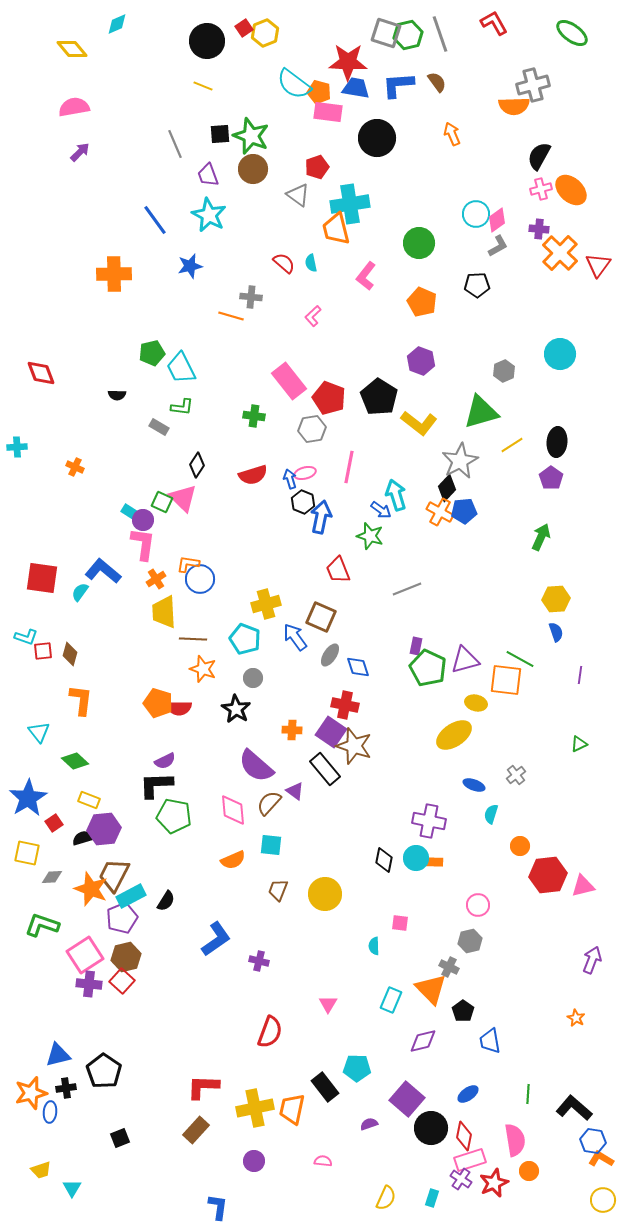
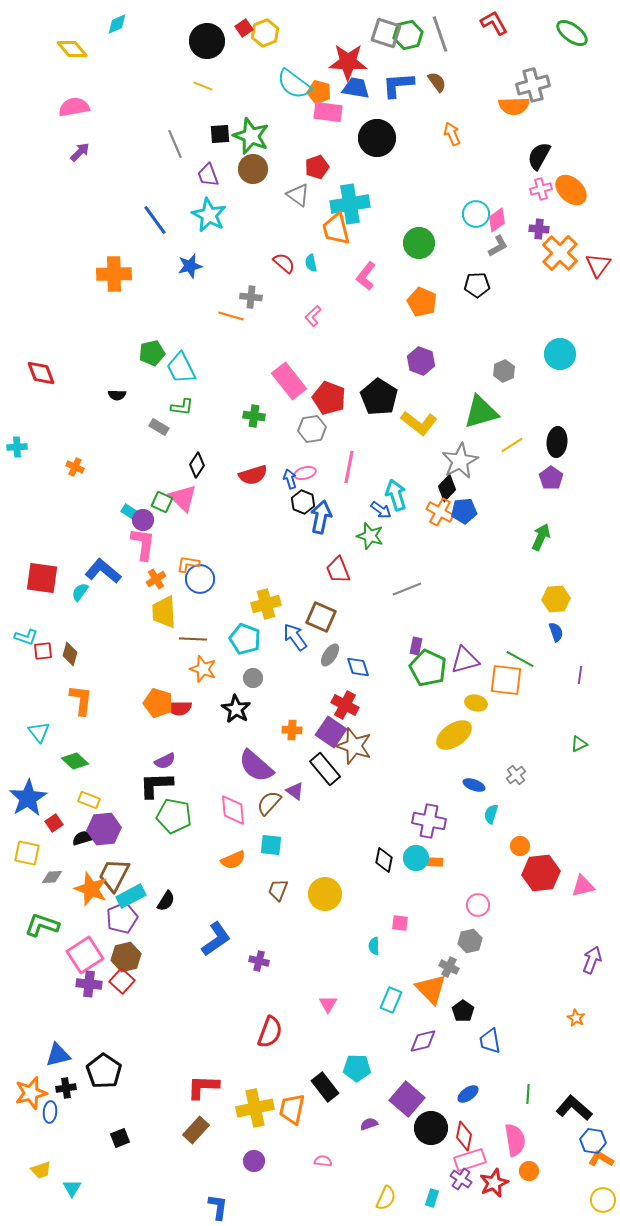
red cross at (345, 705): rotated 16 degrees clockwise
red hexagon at (548, 875): moved 7 px left, 2 px up
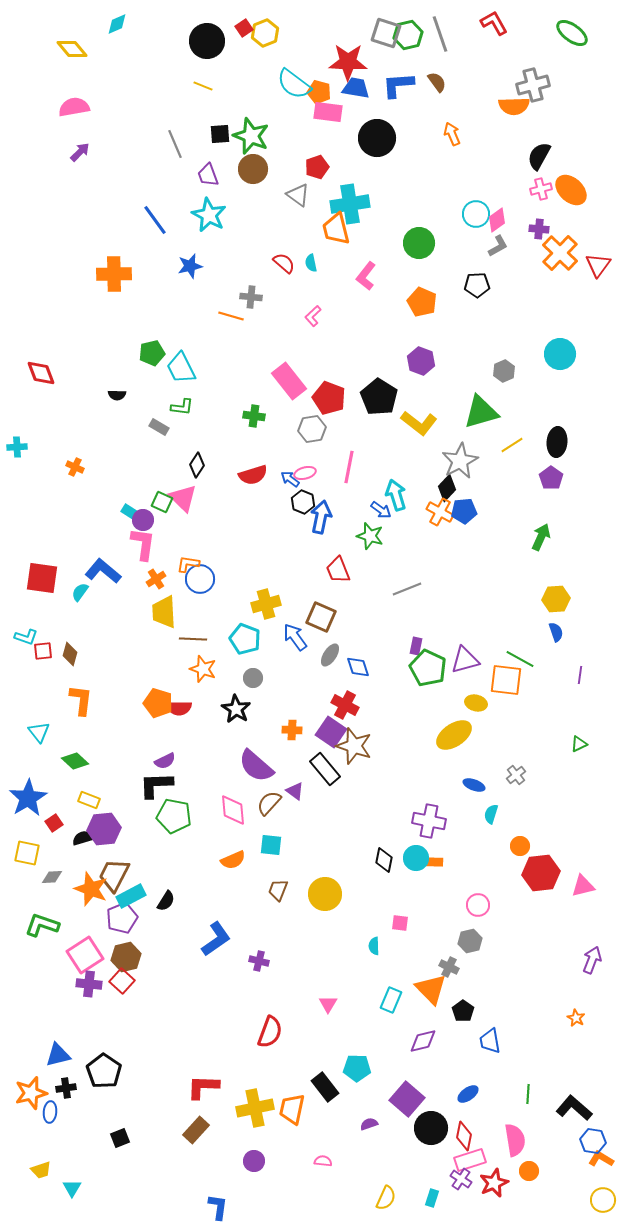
blue arrow at (290, 479): rotated 36 degrees counterclockwise
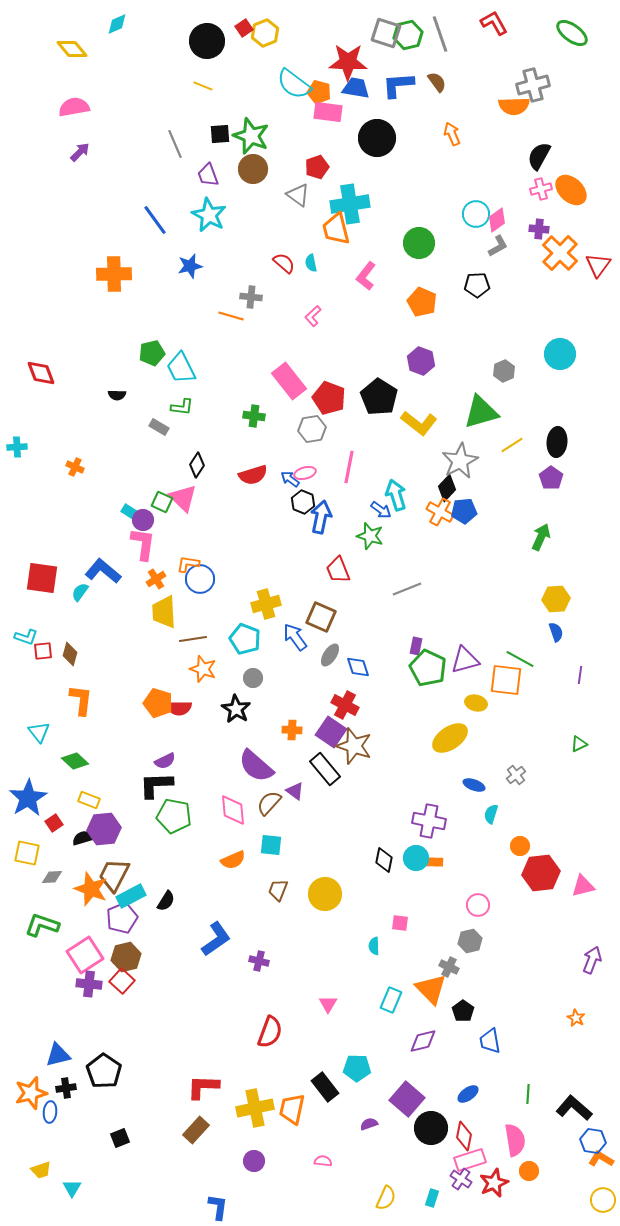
brown line at (193, 639): rotated 12 degrees counterclockwise
yellow ellipse at (454, 735): moved 4 px left, 3 px down
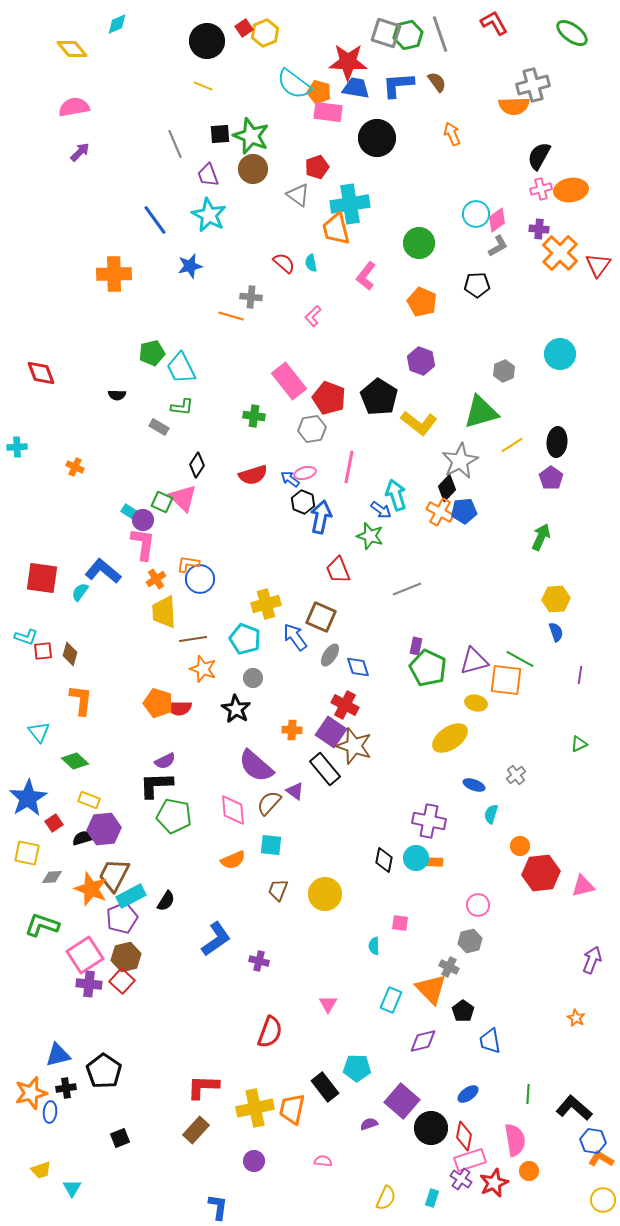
orange ellipse at (571, 190): rotated 52 degrees counterclockwise
purple triangle at (465, 660): moved 9 px right, 1 px down
purple square at (407, 1099): moved 5 px left, 2 px down
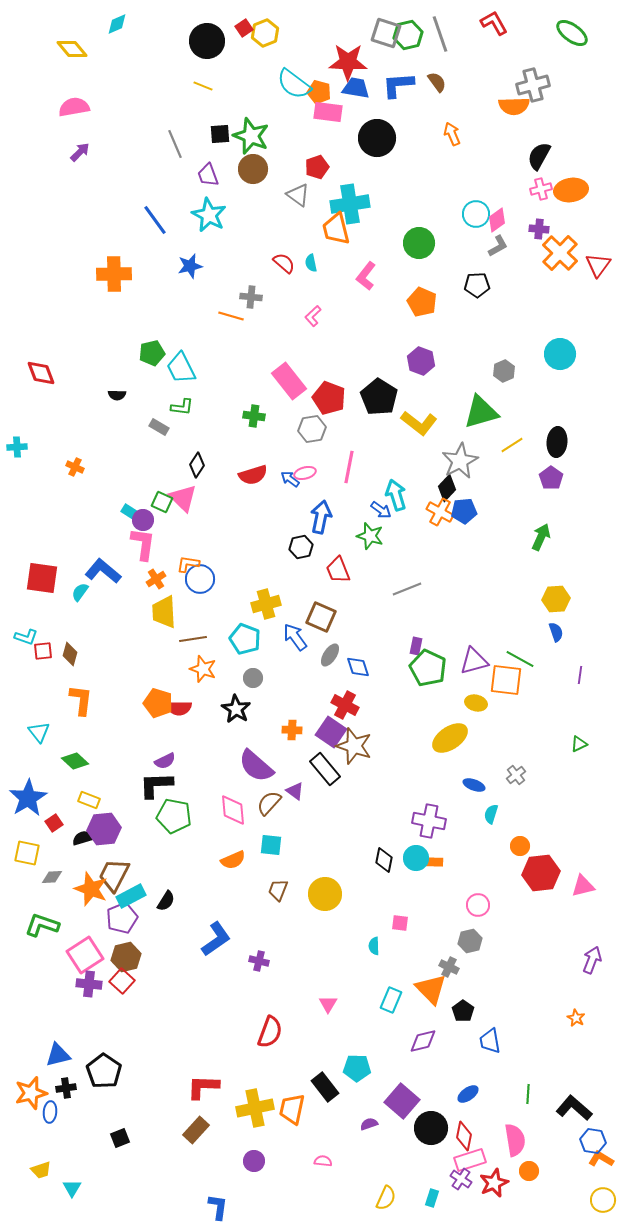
black hexagon at (303, 502): moved 2 px left, 45 px down; rotated 25 degrees clockwise
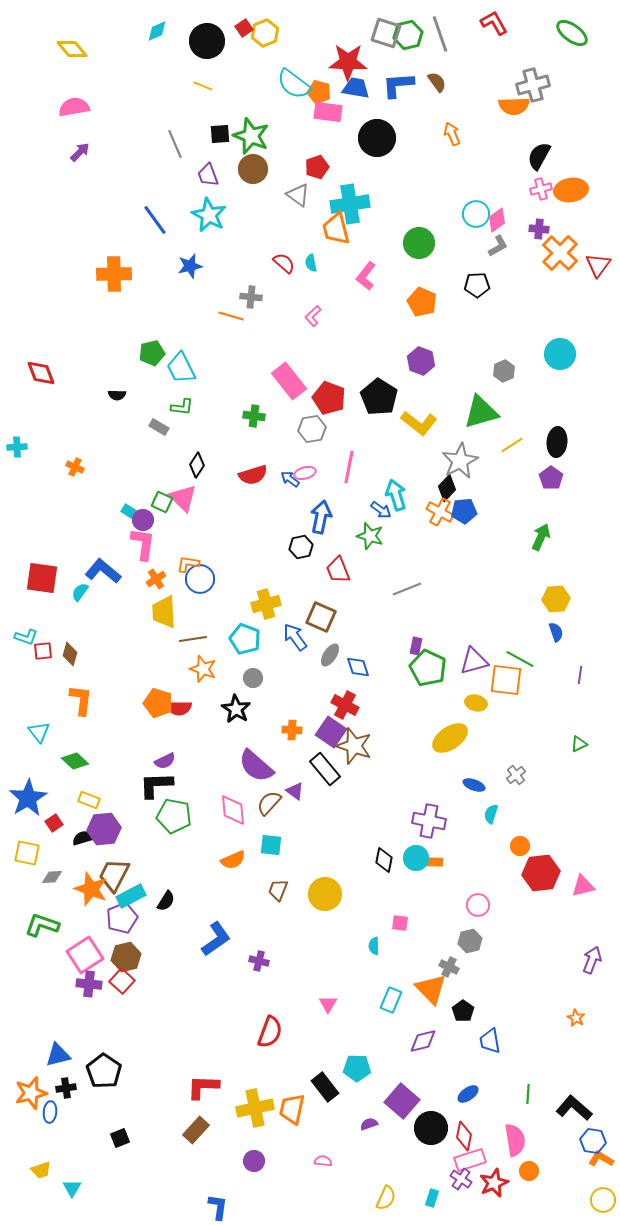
cyan diamond at (117, 24): moved 40 px right, 7 px down
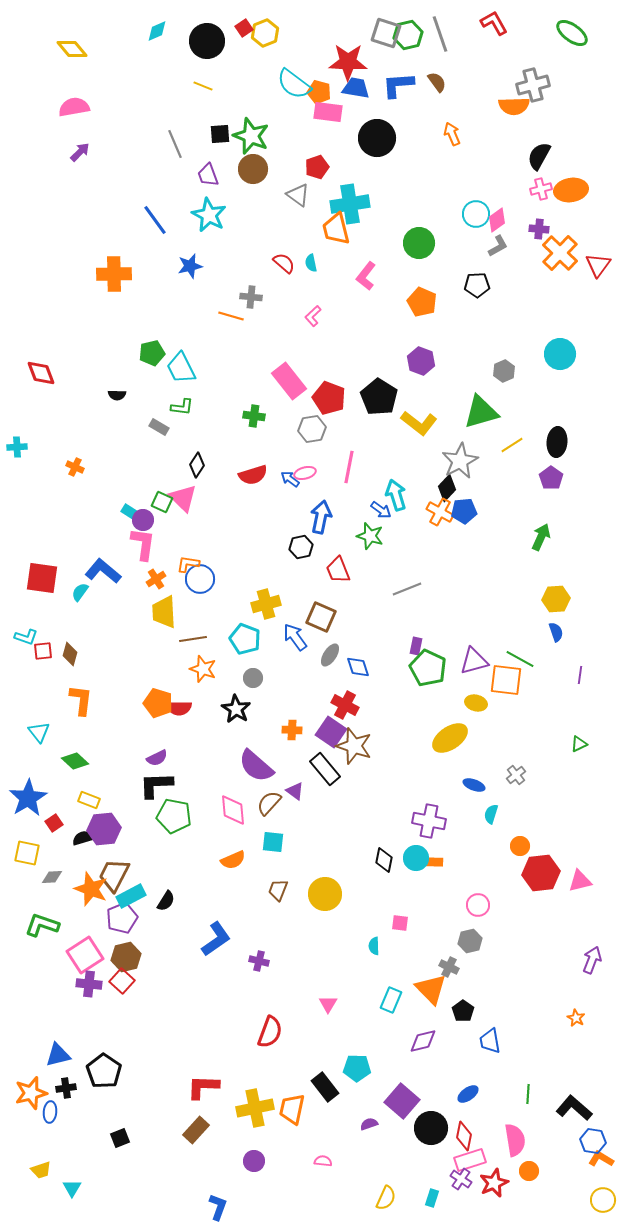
purple semicircle at (165, 761): moved 8 px left, 3 px up
cyan square at (271, 845): moved 2 px right, 3 px up
pink triangle at (583, 886): moved 3 px left, 5 px up
blue L-shape at (218, 1207): rotated 12 degrees clockwise
